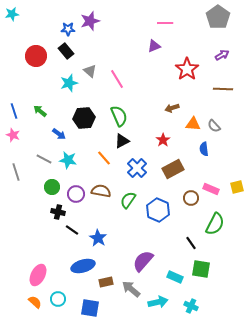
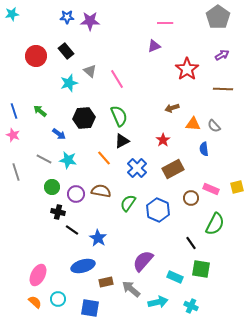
purple star at (90, 21): rotated 18 degrees clockwise
blue star at (68, 29): moved 1 px left, 12 px up
green semicircle at (128, 200): moved 3 px down
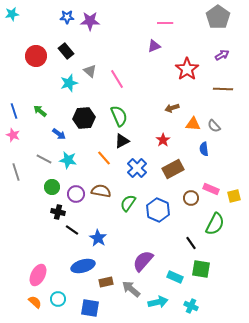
yellow square at (237, 187): moved 3 px left, 9 px down
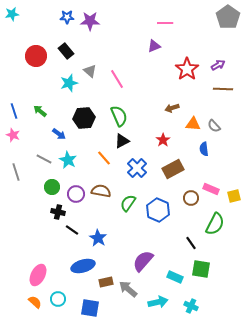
gray pentagon at (218, 17): moved 10 px right
purple arrow at (222, 55): moved 4 px left, 10 px down
cyan star at (68, 160): rotated 18 degrees clockwise
gray arrow at (131, 289): moved 3 px left
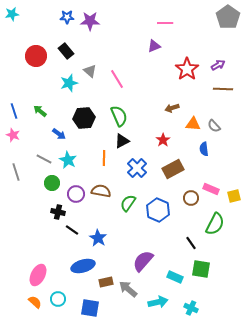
orange line at (104, 158): rotated 42 degrees clockwise
green circle at (52, 187): moved 4 px up
cyan cross at (191, 306): moved 2 px down
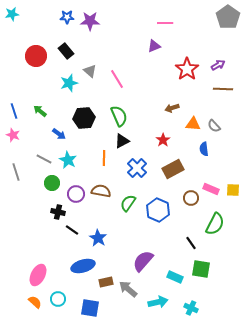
yellow square at (234, 196): moved 1 px left, 6 px up; rotated 16 degrees clockwise
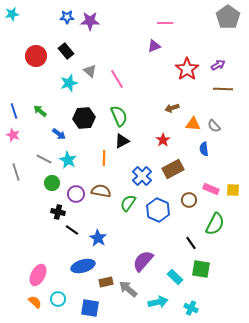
blue cross at (137, 168): moved 5 px right, 8 px down
brown circle at (191, 198): moved 2 px left, 2 px down
cyan rectangle at (175, 277): rotated 21 degrees clockwise
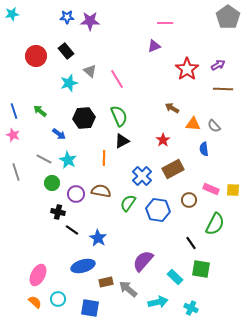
brown arrow at (172, 108): rotated 48 degrees clockwise
blue hexagon at (158, 210): rotated 15 degrees counterclockwise
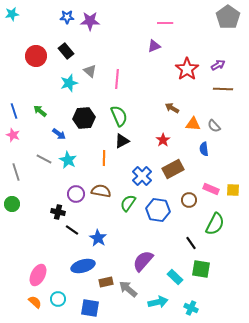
pink line at (117, 79): rotated 36 degrees clockwise
green circle at (52, 183): moved 40 px left, 21 px down
